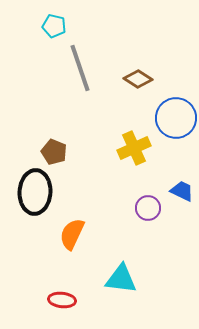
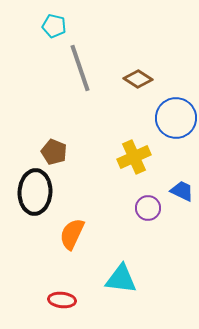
yellow cross: moved 9 px down
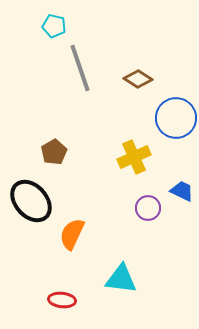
brown pentagon: rotated 20 degrees clockwise
black ellipse: moved 4 px left, 9 px down; rotated 45 degrees counterclockwise
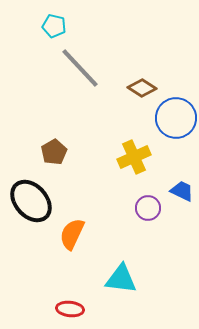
gray line: rotated 24 degrees counterclockwise
brown diamond: moved 4 px right, 9 px down
red ellipse: moved 8 px right, 9 px down
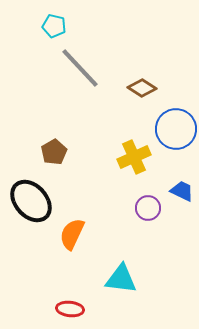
blue circle: moved 11 px down
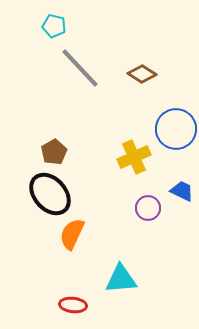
brown diamond: moved 14 px up
black ellipse: moved 19 px right, 7 px up
cyan triangle: rotated 12 degrees counterclockwise
red ellipse: moved 3 px right, 4 px up
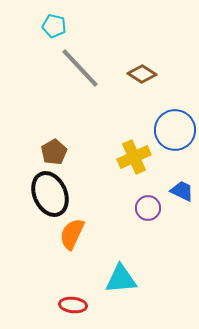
blue circle: moved 1 px left, 1 px down
black ellipse: rotated 18 degrees clockwise
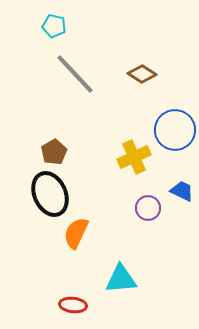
gray line: moved 5 px left, 6 px down
orange semicircle: moved 4 px right, 1 px up
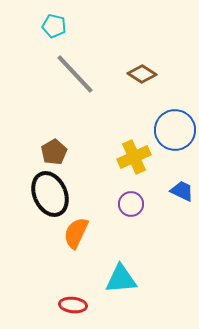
purple circle: moved 17 px left, 4 px up
